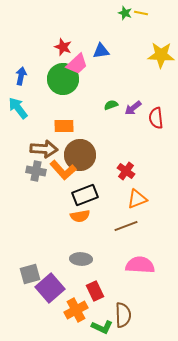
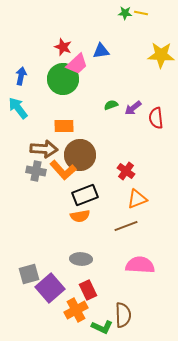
green star: rotated 16 degrees counterclockwise
gray square: moved 1 px left
red rectangle: moved 7 px left, 1 px up
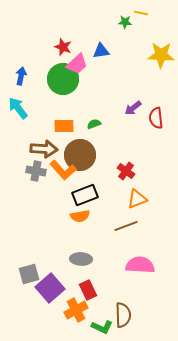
green star: moved 9 px down
green semicircle: moved 17 px left, 19 px down
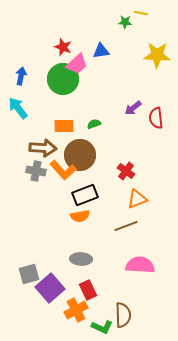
yellow star: moved 4 px left
brown arrow: moved 1 px left, 1 px up
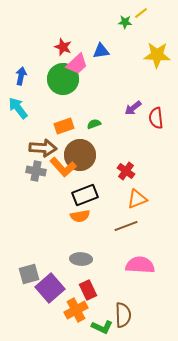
yellow line: rotated 48 degrees counterclockwise
orange rectangle: rotated 18 degrees counterclockwise
orange L-shape: moved 3 px up
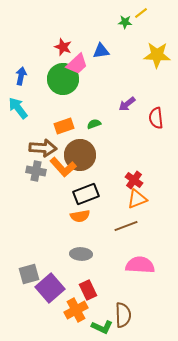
purple arrow: moved 6 px left, 4 px up
red cross: moved 8 px right, 9 px down
black rectangle: moved 1 px right, 1 px up
gray ellipse: moved 5 px up
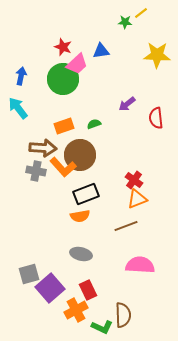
gray ellipse: rotated 10 degrees clockwise
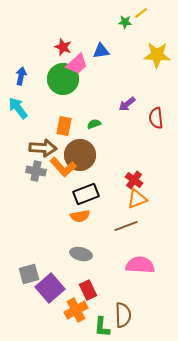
orange rectangle: rotated 60 degrees counterclockwise
green L-shape: rotated 70 degrees clockwise
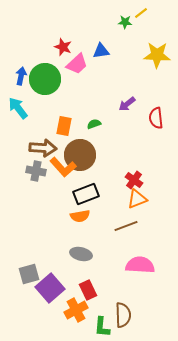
green circle: moved 18 px left
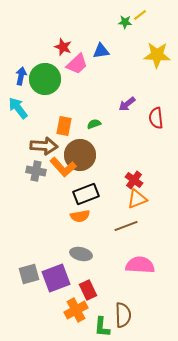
yellow line: moved 1 px left, 2 px down
brown arrow: moved 1 px right, 2 px up
purple square: moved 6 px right, 10 px up; rotated 20 degrees clockwise
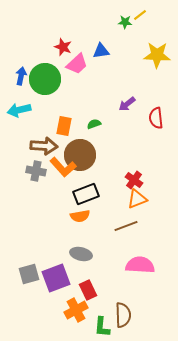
cyan arrow: moved 1 px right, 2 px down; rotated 65 degrees counterclockwise
